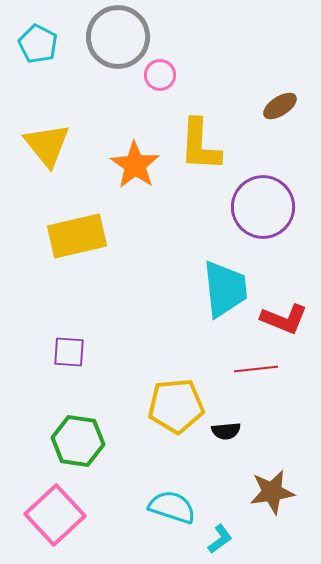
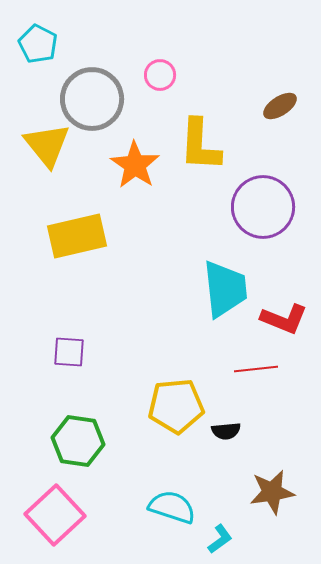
gray circle: moved 26 px left, 62 px down
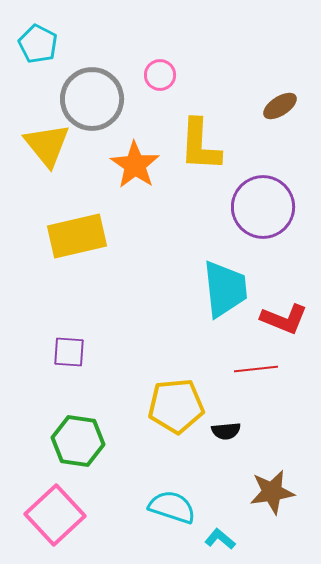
cyan L-shape: rotated 104 degrees counterclockwise
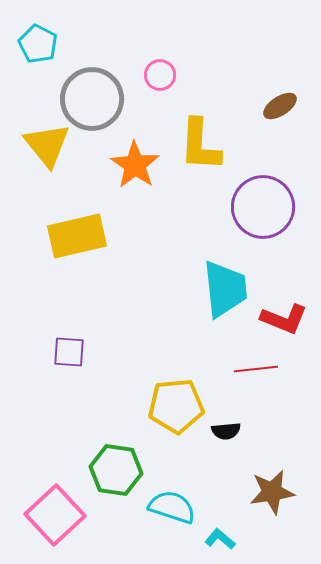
green hexagon: moved 38 px right, 29 px down
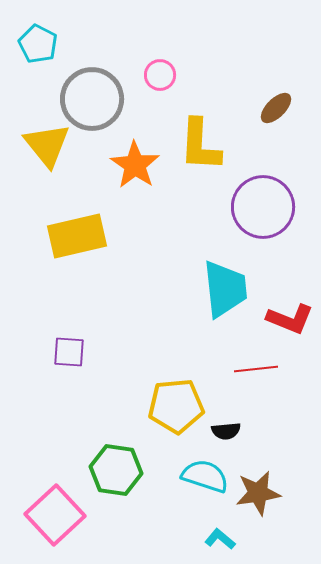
brown ellipse: moved 4 px left, 2 px down; rotated 12 degrees counterclockwise
red L-shape: moved 6 px right
brown star: moved 14 px left, 1 px down
cyan semicircle: moved 33 px right, 31 px up
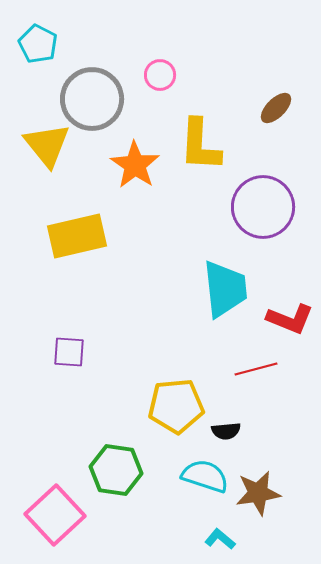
red line: rotated 9 degrees counterclockwise
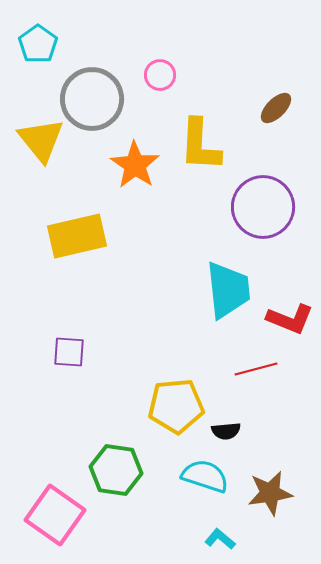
cyan pentagon: rotated 9 degrees clockwise
yellow triangle: moved 6 px left, 5 px up
cyan trapezoid: moved 3 px right, 1 px down
brown star: moved 12 px right
pink square: rotated 12 degrees counterclockwise
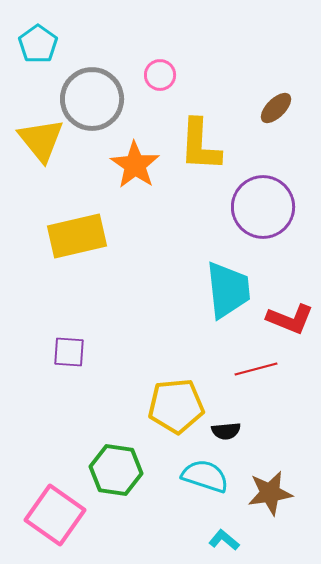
cyan L-shape: moved 4 px right, 1 px down
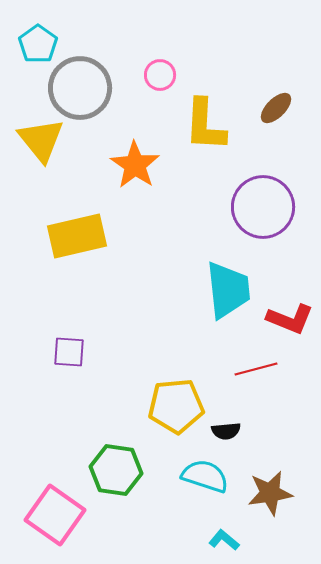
gray circle: moved 12 px left, 11 px up
yellow L-shape: moved 5 px right, 20 px up
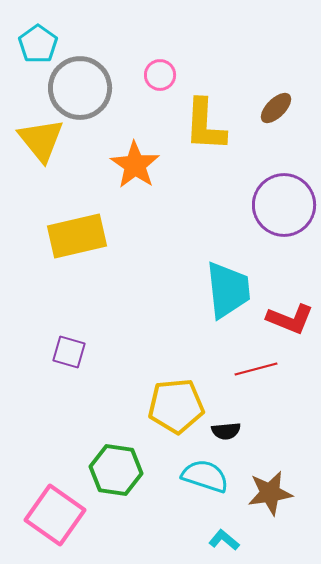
purple circle: moved 21 px right, 2 px up
purple square: rotated 12 degrees clockwise
